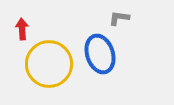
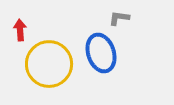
red arrow: moved 2 px left, 1 px down
blue ellipse: moved 1 px right, 1 px up
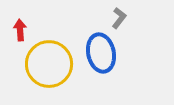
gray L-shape: rotated 120 degrees clockwise
blue ellipse: rotated 6 degrees clockwise
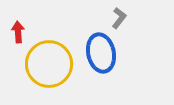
red arrow: moved 2 px left, 2 px down
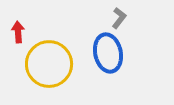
blue ellipse: moved 7 px right
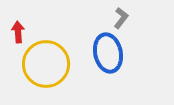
gray L-shape: moved 2 px right
yellow circle: moved 3 px left
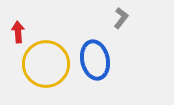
blue ellipse: moved 13 px left, 7 px down
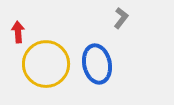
blue ellipse: moved 2 px right, 4 px down
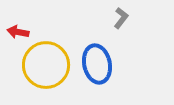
red arrow: rotated 75 degrees counterclockwise
yellow circle: moved 1 px down
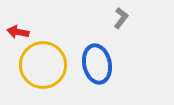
yellow circle: moved 3 px left
